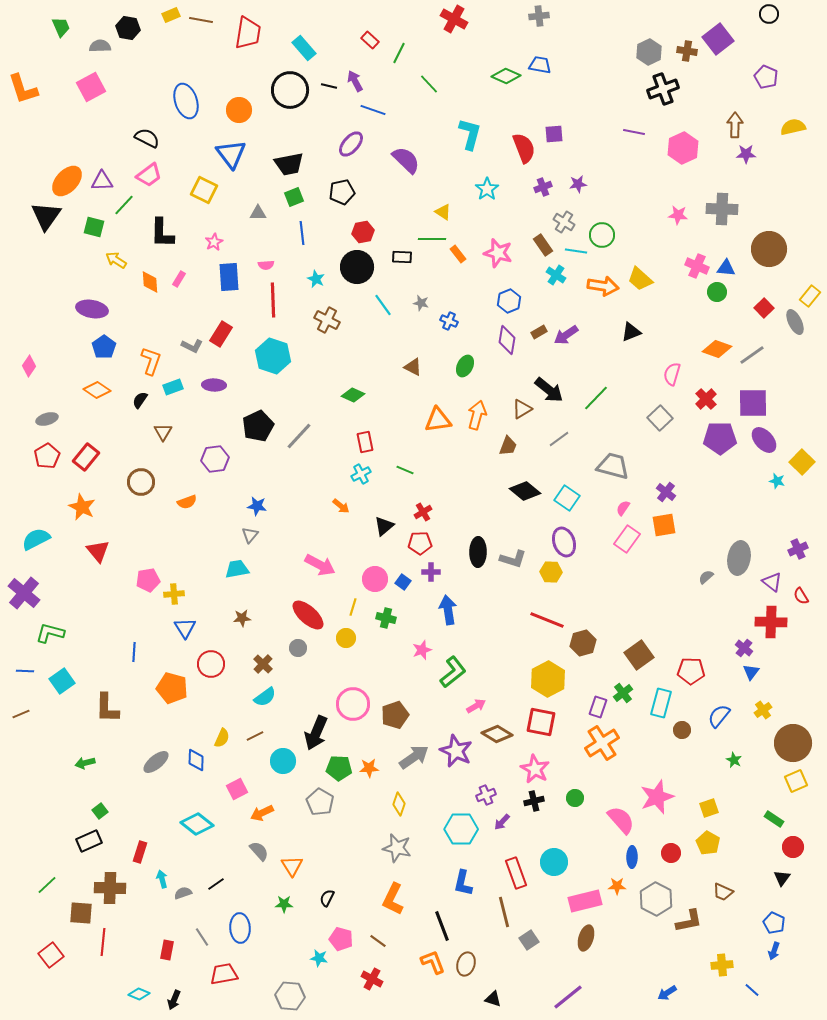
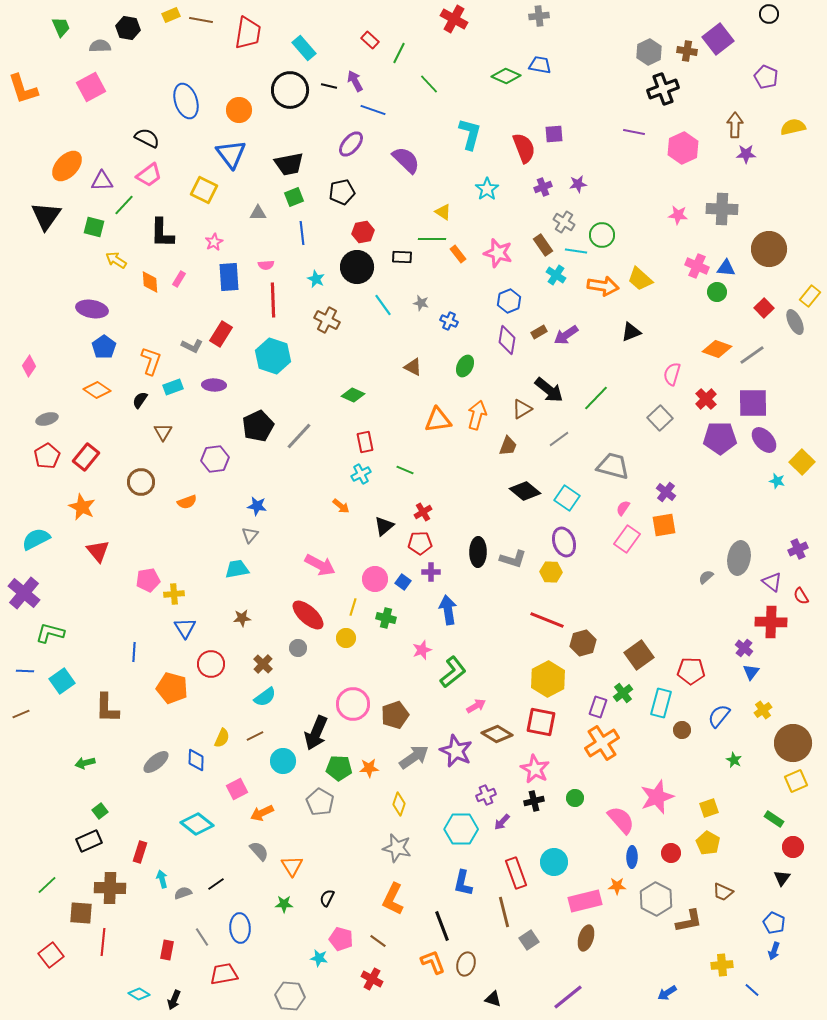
orange ellipse at (67, 181): moved 15 px up
cyan diamond at (139, 994): rotated 10 degrees clockwise
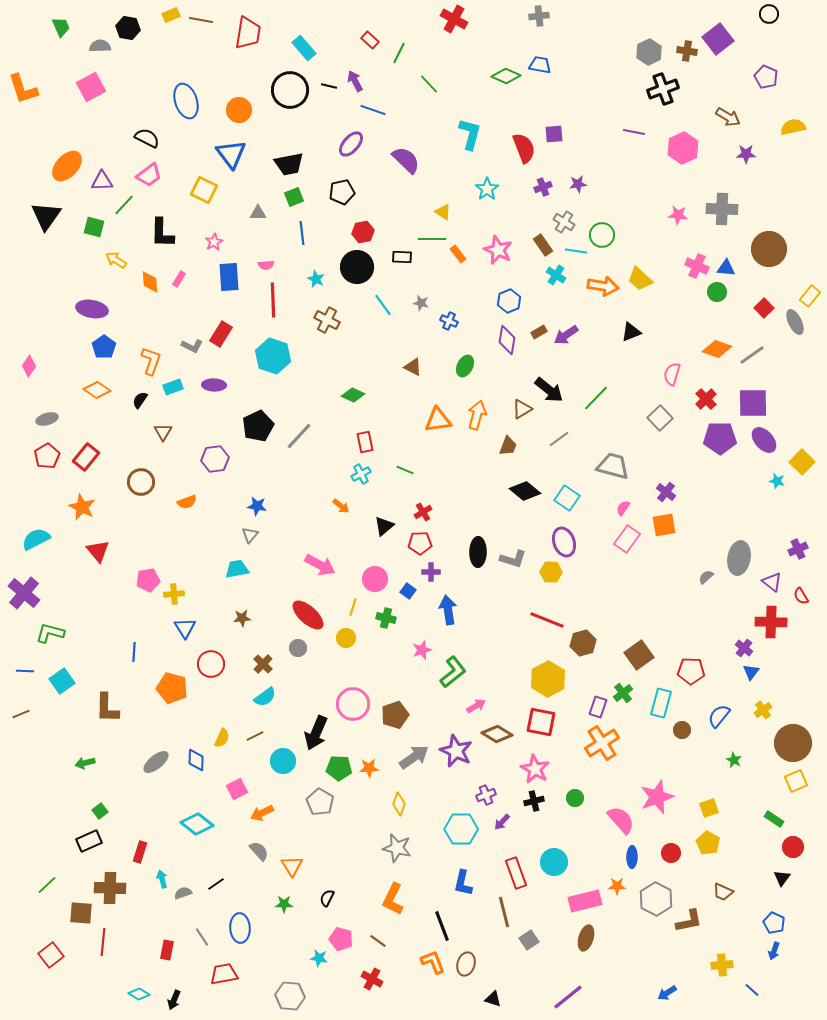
brown arrow at (735, 125): moved 7 px left, 8 px up; rotated 120 degrees clockwise
pink star at (498, 253): moved 3 px up; rotated 8 degrees clockwise
blue square at (403, 582): moved 5 px right, 9 px down
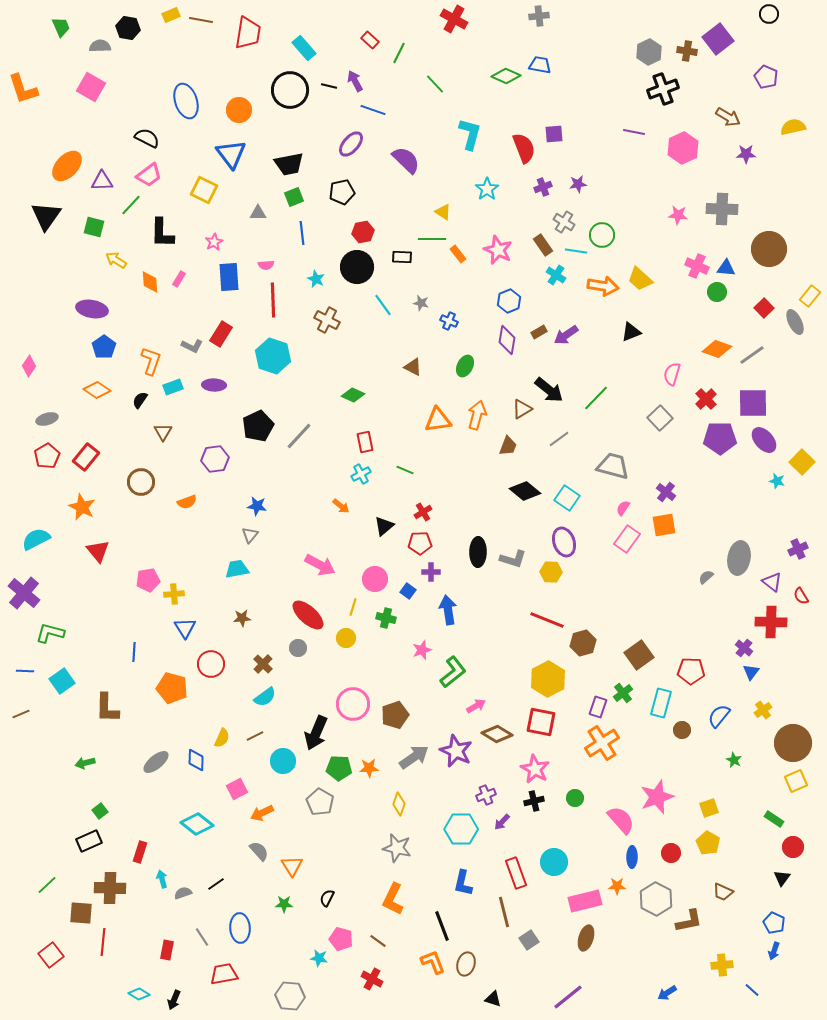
green line at (429, 84): moved 6 px right
pink square at (91, 87): rotated 32 degrees counterclockwise
green line at (124, 205): moved 7 px right
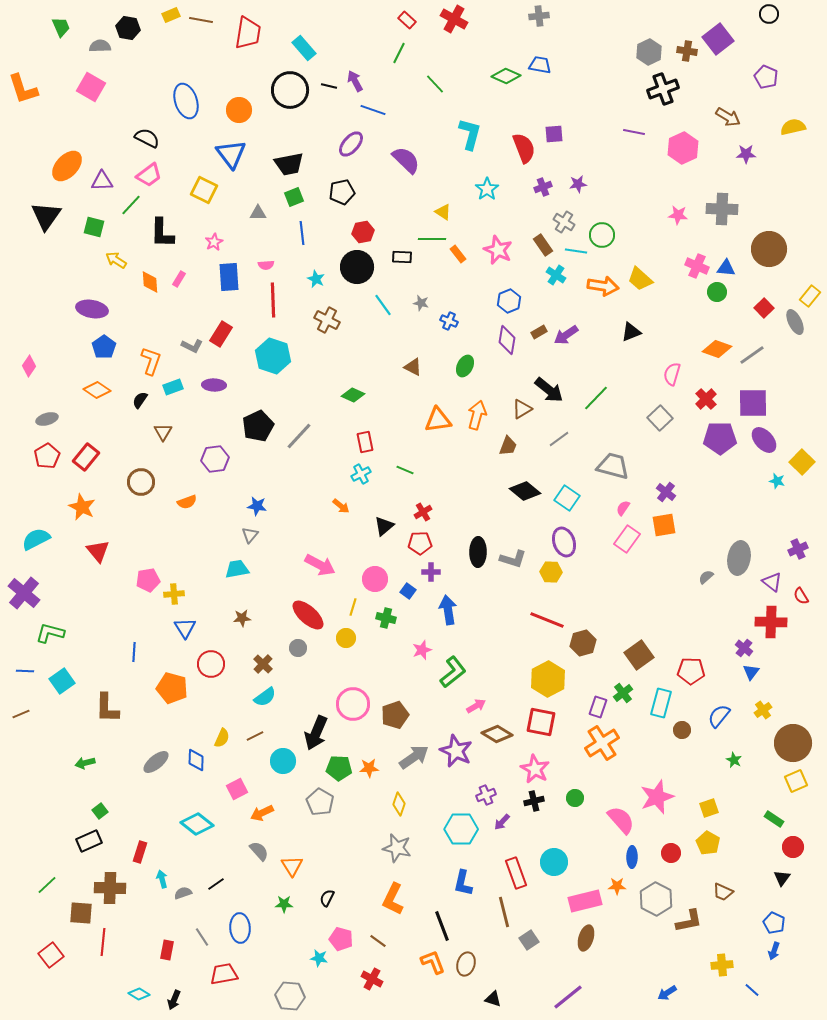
red rectangle at (370, 40): moved 37 px right, 20 px up
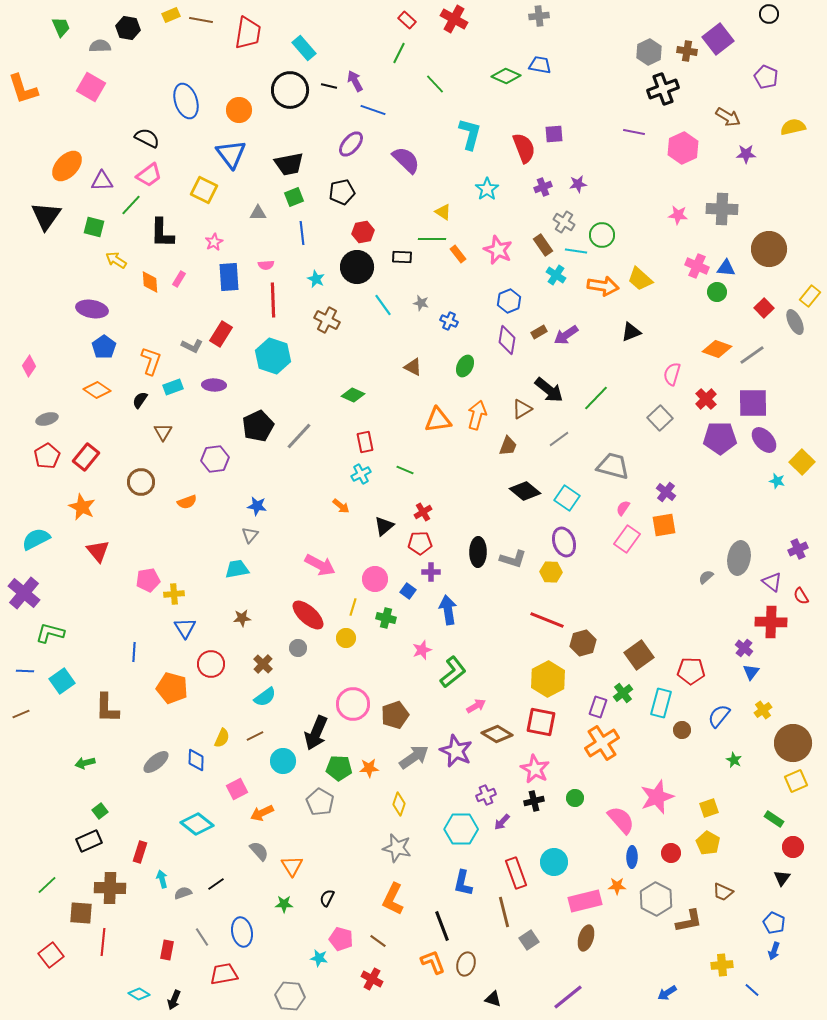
blue ellipse at (240, 928): moved 2 px right, 4 px down; rotated 8 degrees counterclockwise
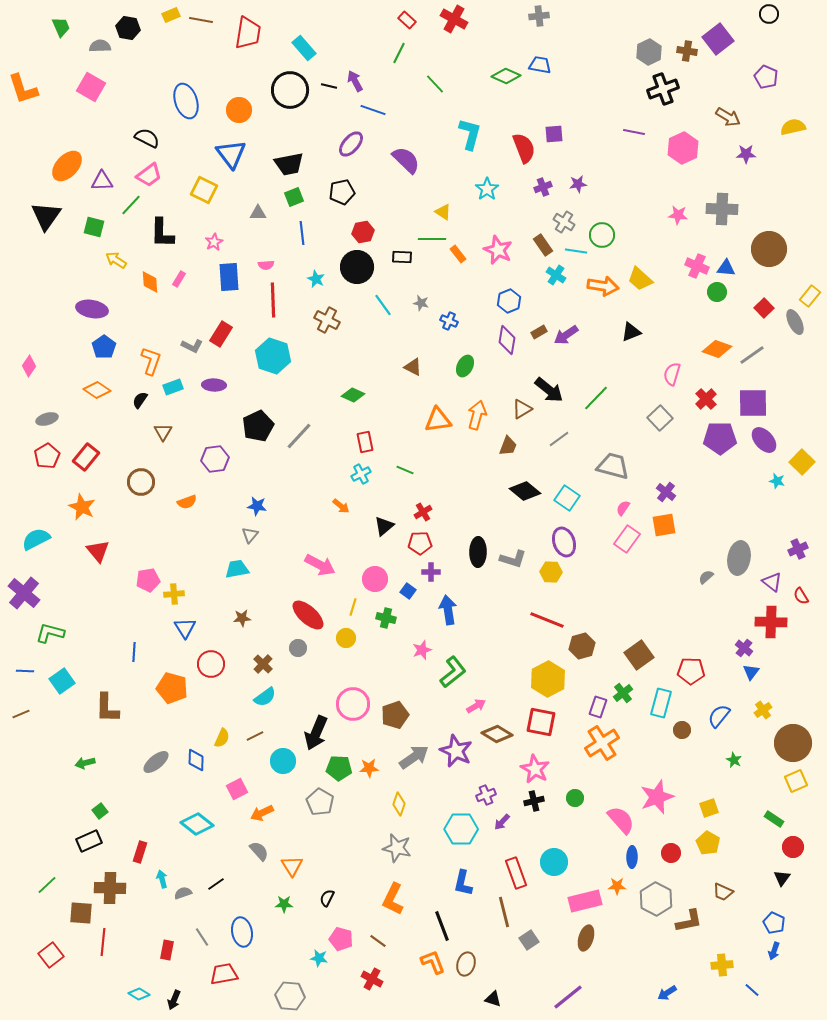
brown hexagon at (583, 643): moved 1 px left, 3 px down
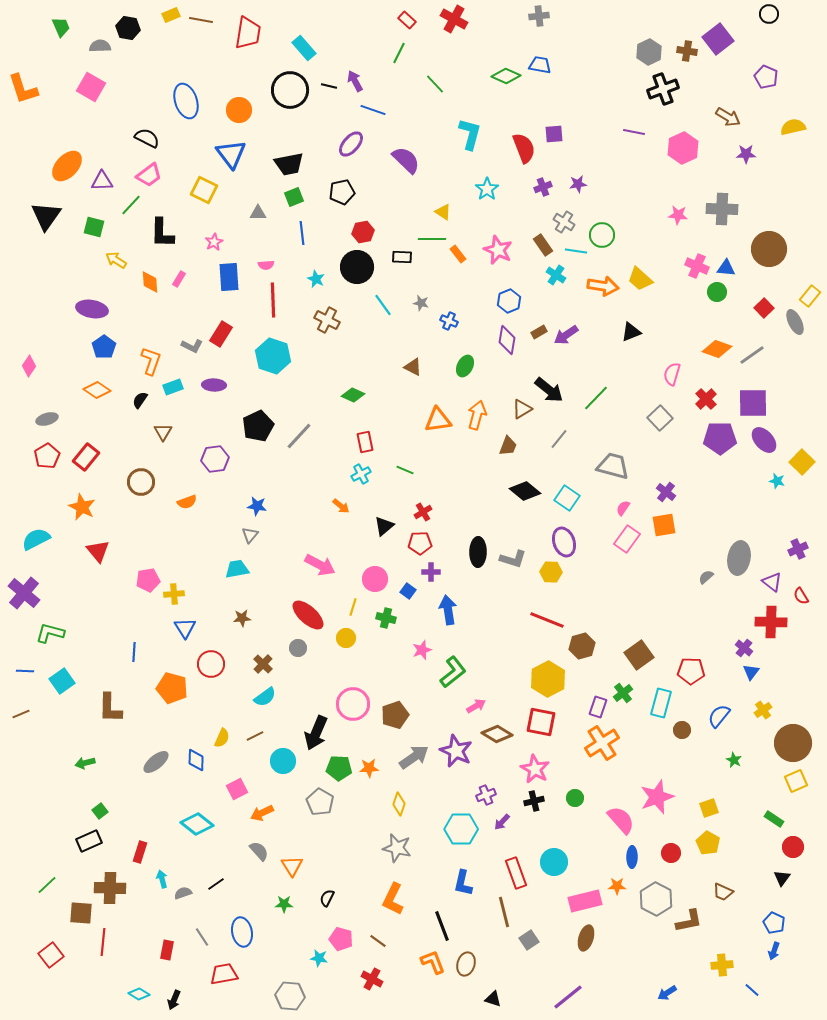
gray line at (559, 439): rotated 15 degrees counterclockwise
brown L-shape at (107, 708): moved 3 px right
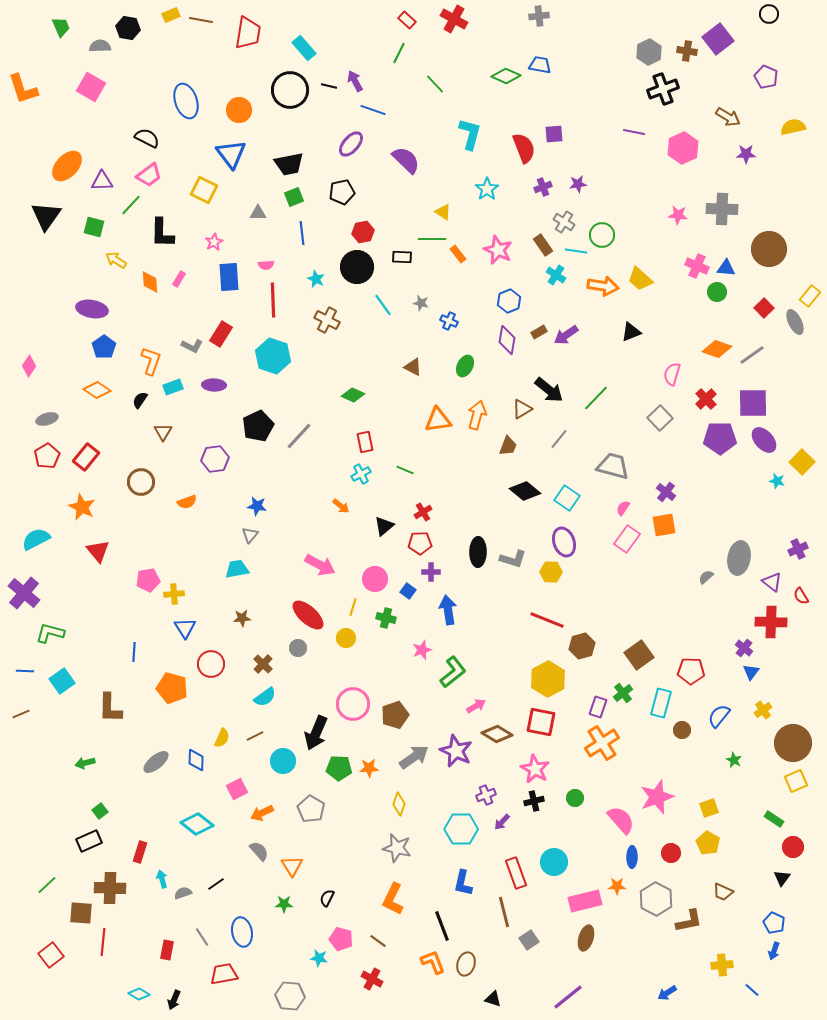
gray pentagon at (320, 802): moved 9 px left, 7 px down
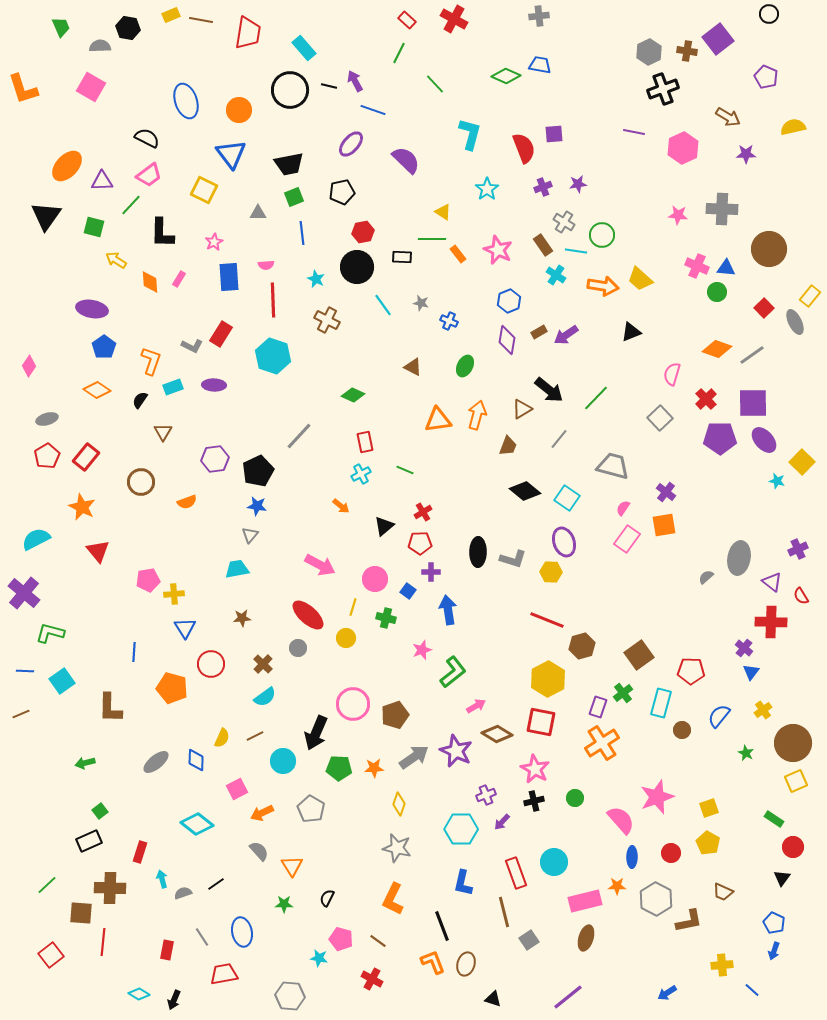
black pentagon at (258, 426): moved 45 px down
green star at (734, 760): moved 12 px right, 7 px up
orange star at (369, 768): moved 5 px right
